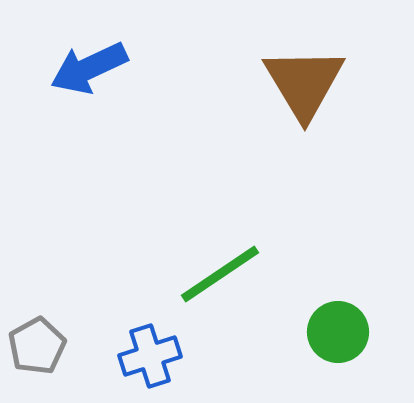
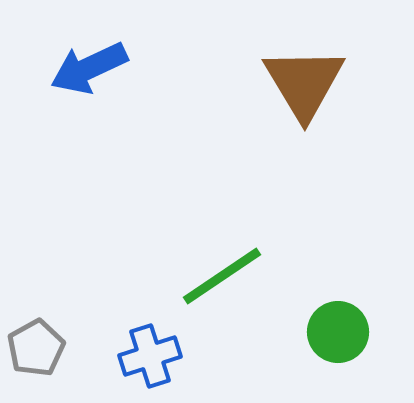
green line: moved 2 px right, 2 px down
gray pentagon: moved 1 px left, 2 px down
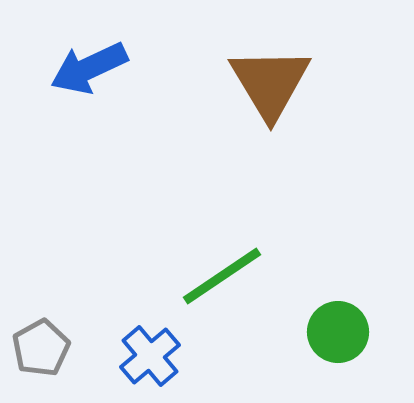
brown triangle: moved 34 px left
gray pentagon: moved 5 px right
blue cross: rotated 22 degrees counterclockwise
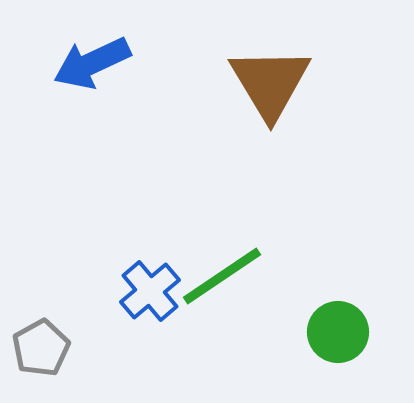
blue arrow: moved 3 px right, 5 px up
blue cross: moved 65 px up
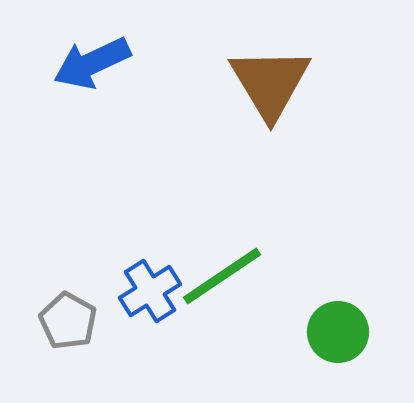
blue cross: rotated 8 degrees clockwise
gray pentagon: moved 27 px right, 27 px up; rotated 14 degrees counterclockwise
